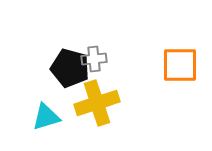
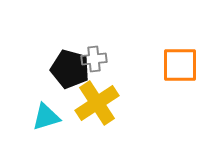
black pentagon: moved 1 px down
yellow cross: rotated 15 degrees counterclockwise
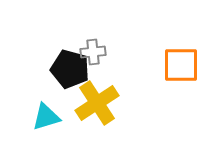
gray cross: moved 1 px left, 7 px up
orange square: moved 1 px right
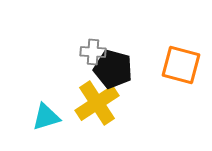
gray cross: rotated 10 degrees clockwise
orange square: rotated 15 degrees clockwise
black pentagon: moved 43 px right
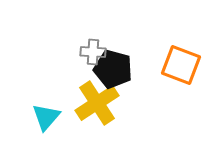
orange square: rotated 6 degrees clockwise
cyan triangle: rotated 32 degrees counterclockwise
